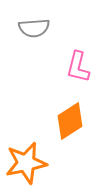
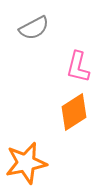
gray semicircle: rotated 24 degrees counterclockwise
orange diamond: moved 4 px right, 9 px up
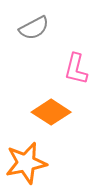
pink L-shape: moved 2 px left, 2 px down
orange diamond: moved 23 px left; rotated 66 degrees clockwise
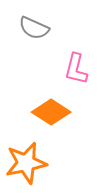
gray semicircle: rotated 52 degrees clockwise
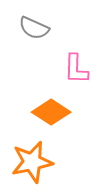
pink L-shape: rotated 12 degrees counterclockwise
orange star: moved 6 px right, 1 px up
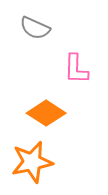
gray semicircle: moved 1 px right
orange diamond: moved 5 px left, 1 px down
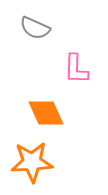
orange diamond: rotated 33 degrees clockwise
orange star: rotated 9 degrees clockwise
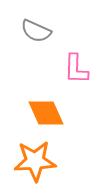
gray semicircle: moved 1 px right, 3 px down
orange star: moved 3 px right, 1 px up
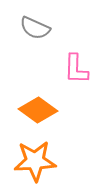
gray semicircle: moved 1 px left, 3 px up
orange diamond: moved 8 px left, 3 px up; rotated 30 degrees counterclockwise
